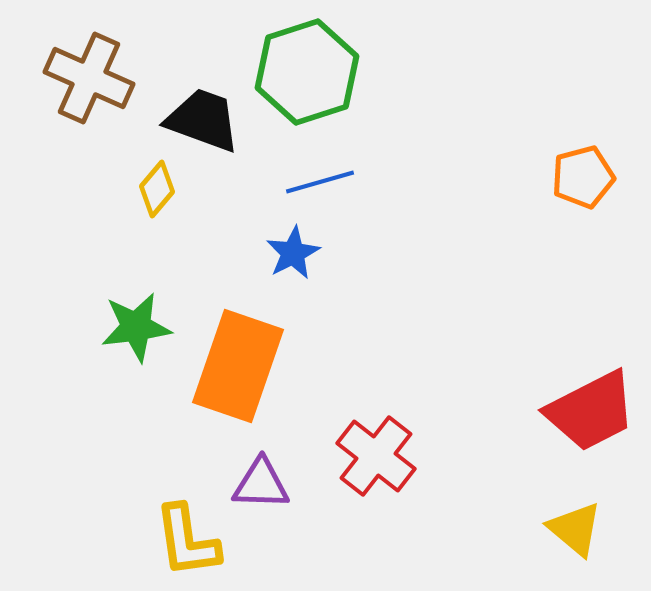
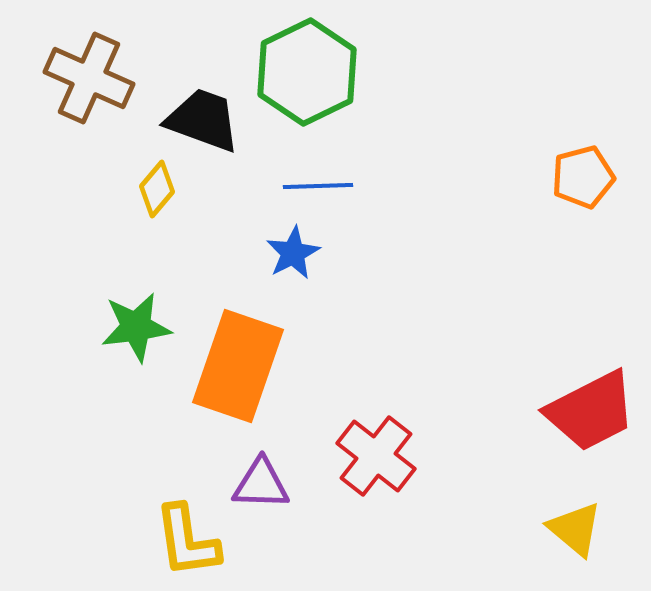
green hexagon: rotated 8 degrees counterclockwise
blue line: moved 2 px left, 4 px down; rotated 14 degrees clockwise
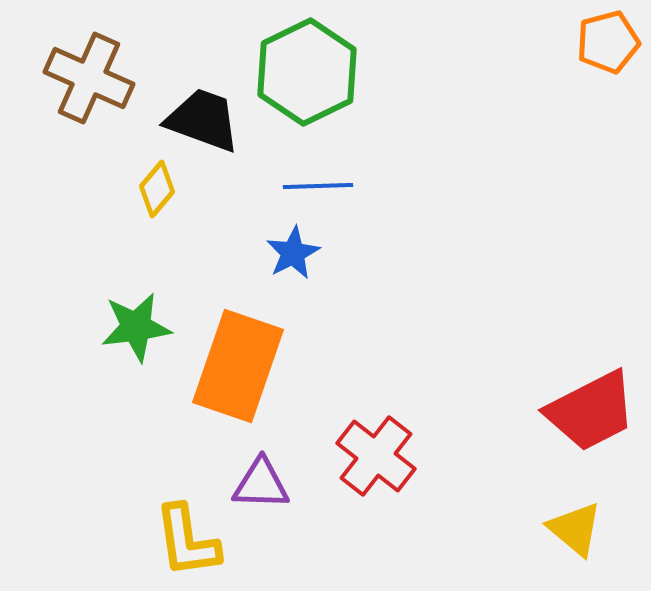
orange pentagon: moved 25 px right, 135 px up
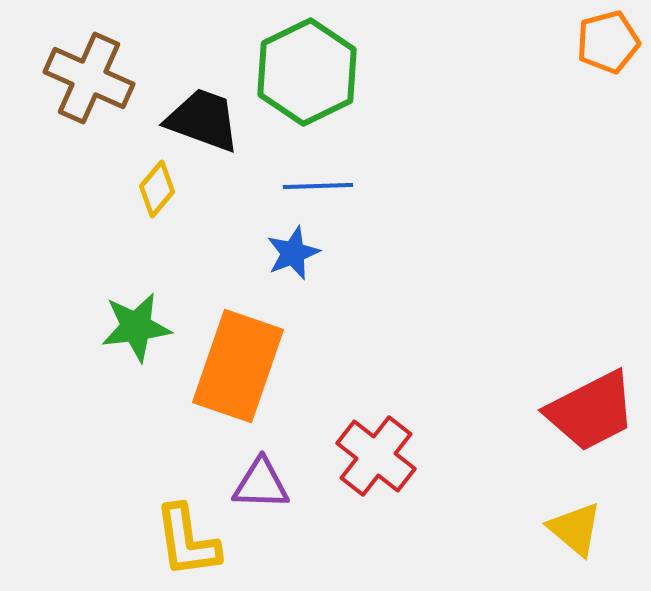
blue star: rotated 6 degrees clockwise
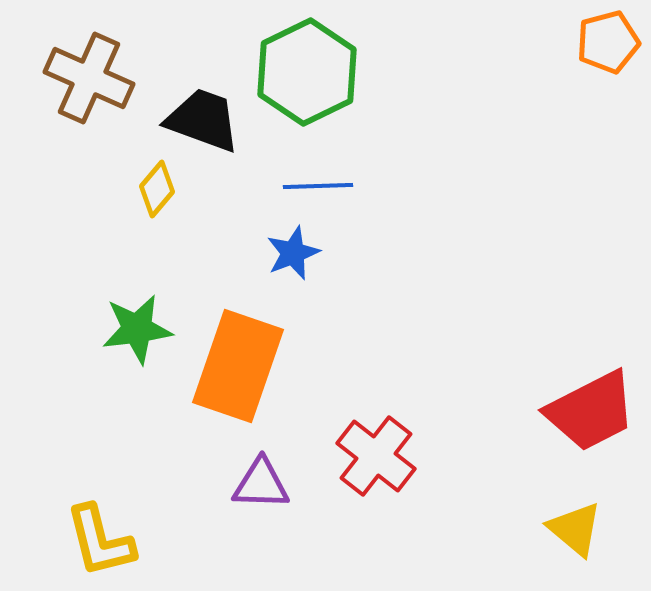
green star: moved 1 px right, 2 px down
yellow L-shape: moved 87 px left; rotated 6 degrees counterclockwise
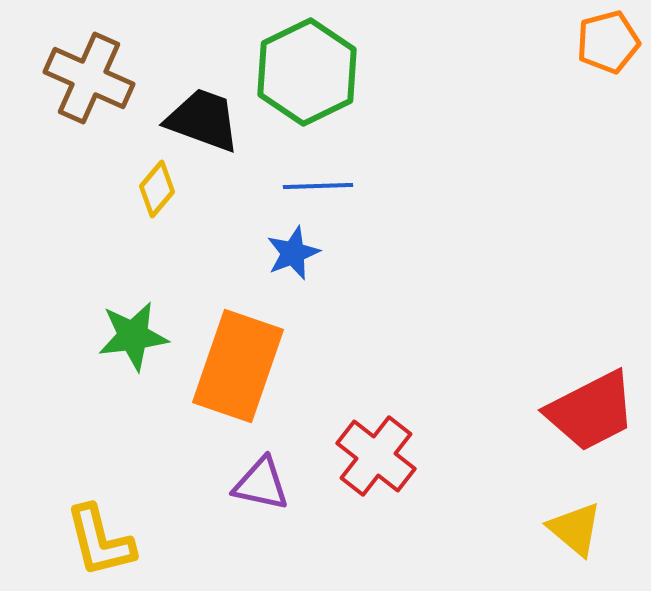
green star: moved 4 px left, 7 px down
purple triangle: rotated 10 degrees clockwise
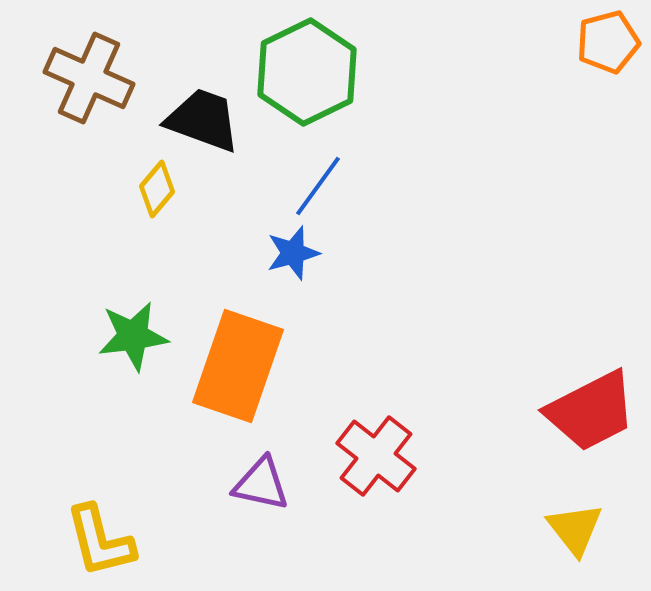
blue line: rotated 52 degrees counterclockwise
blue star: rotated 6 degrees clockwise
yellow triangle: rotated 12 degrees clockwise
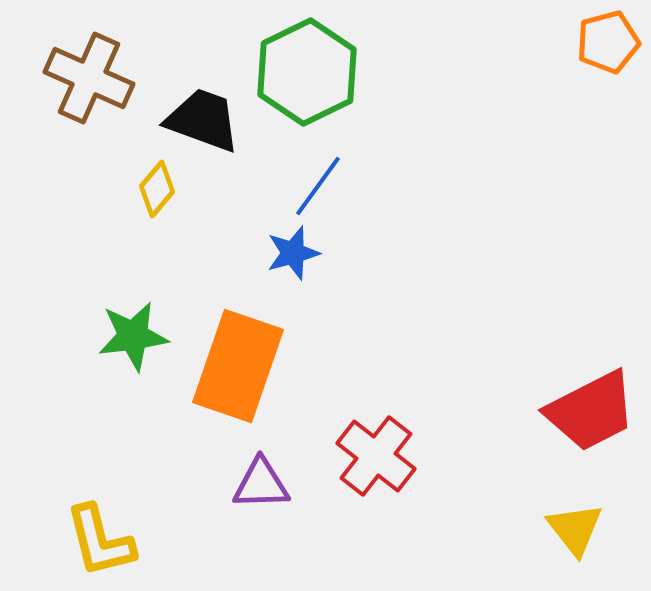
purple triangle: rotated 14 degrees counterclockwise
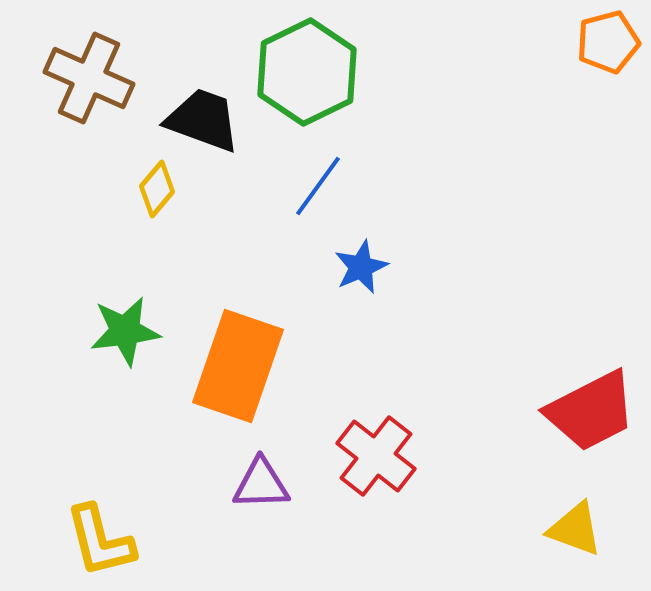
blue star: moved 68 px right, 14 px down; rotated 8 degrees counterclockwise
green star: moved 8 px left, 5 px up
yellow triangle: rotated 32 degrees counterclockwise
